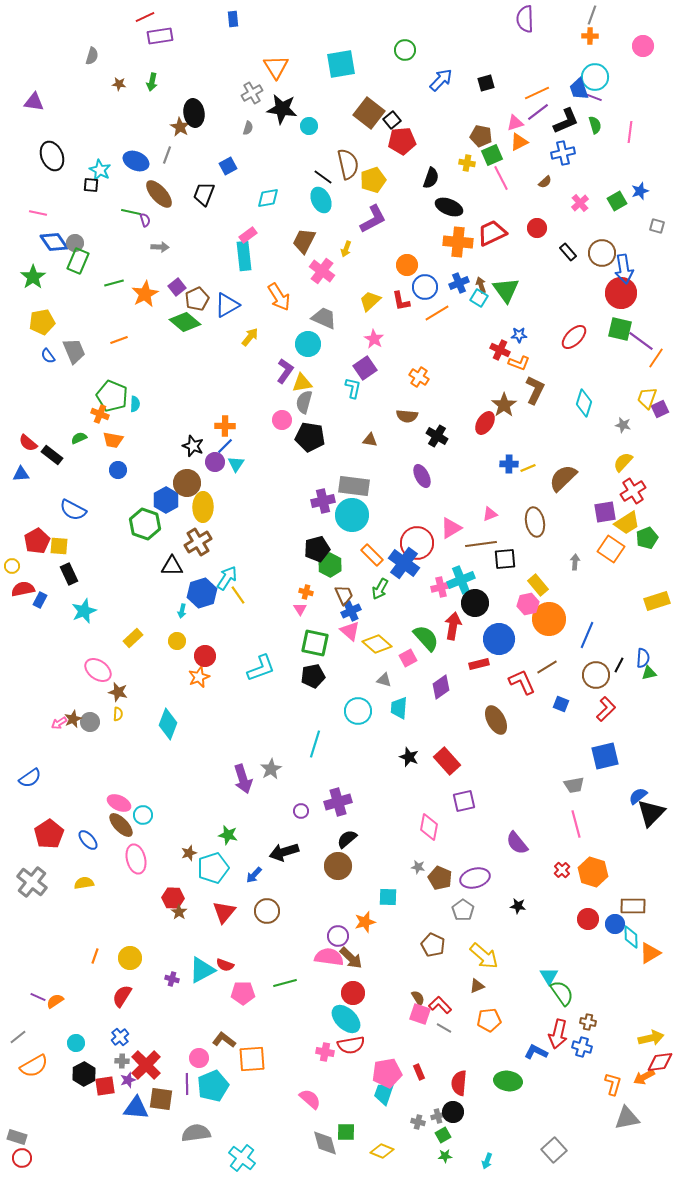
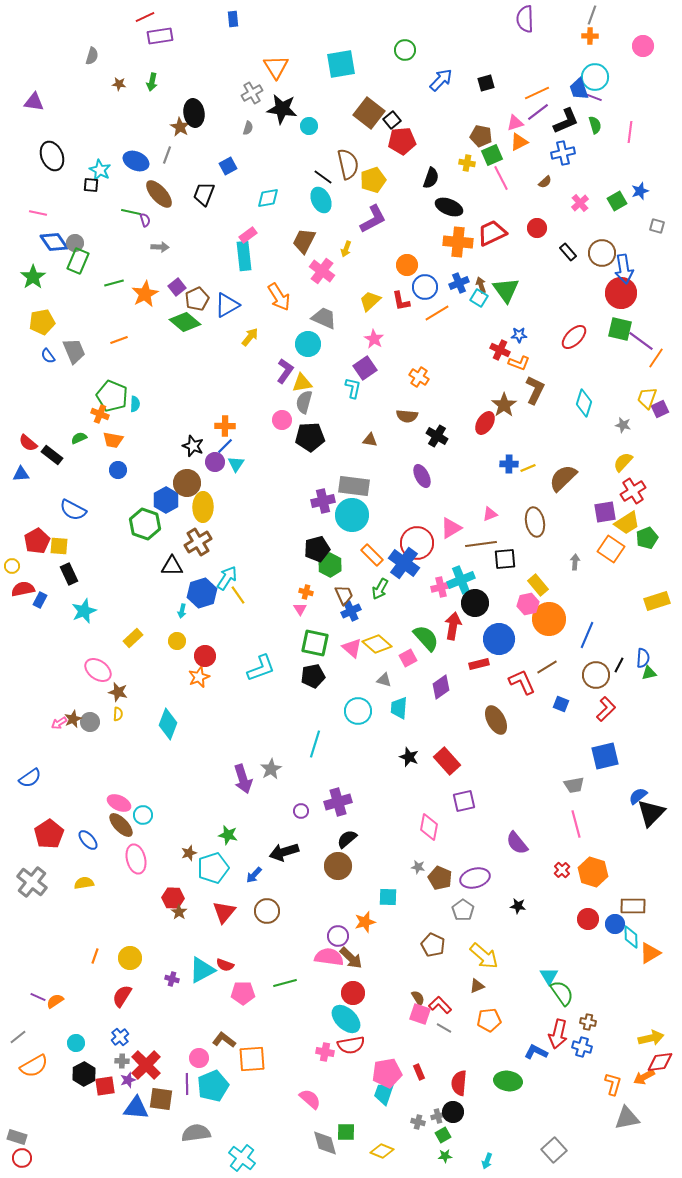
black pentagon at (310, 437): rotated 12 degrees counterclockwise
pink triangle at (350, 631): moved 2 px right, 17 px down
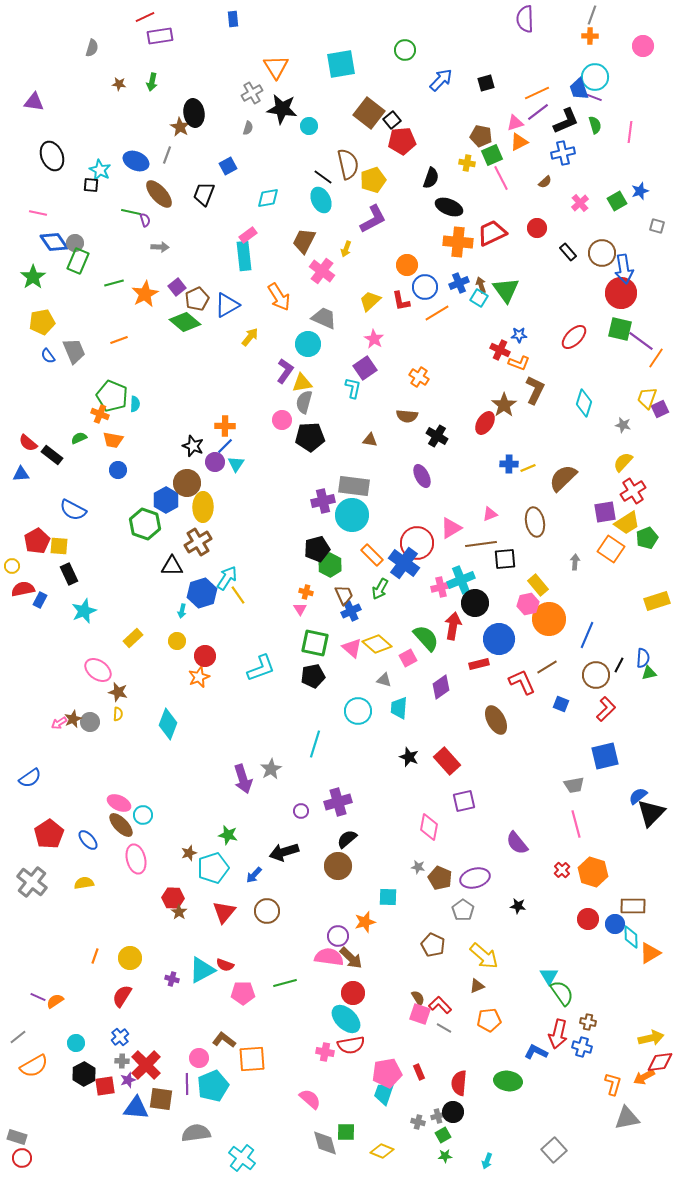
gray semicircle at (92, 56): moved 8 px up
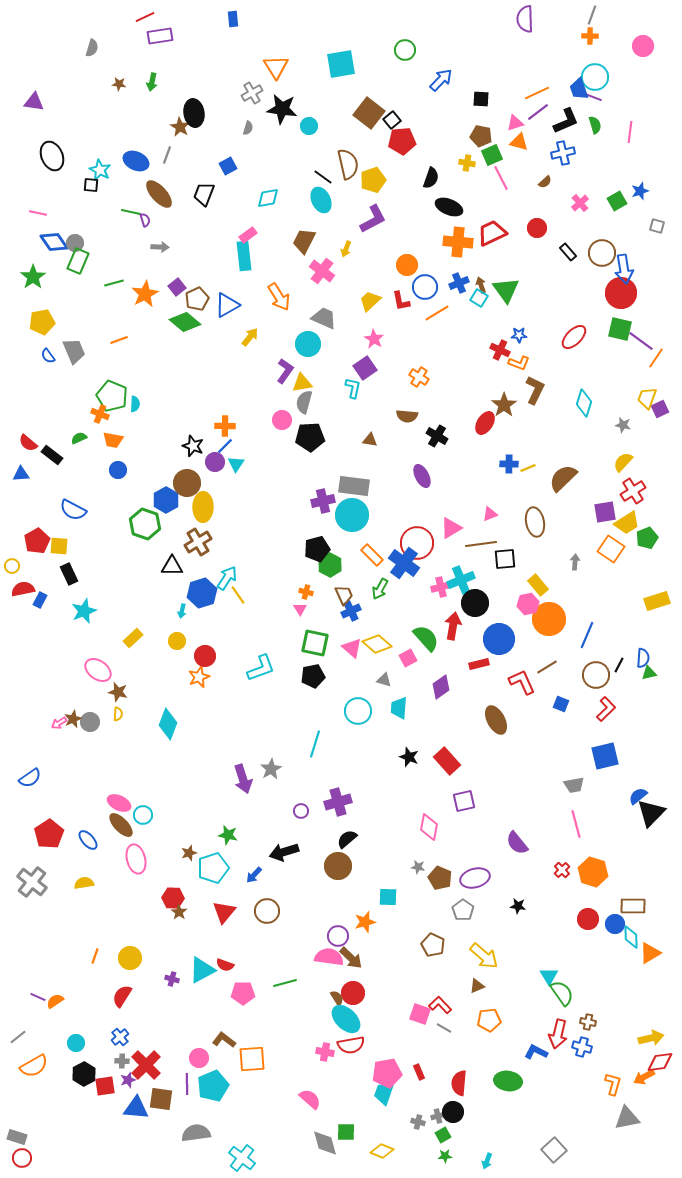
black square at (486, 83): moved 5 px left, 16 px down; rotated 18 degrees clockwise
orange triangle at (519, 142): rotated 42 degrees clockwise
brown semicircle at (418, 998): moved 81 px left
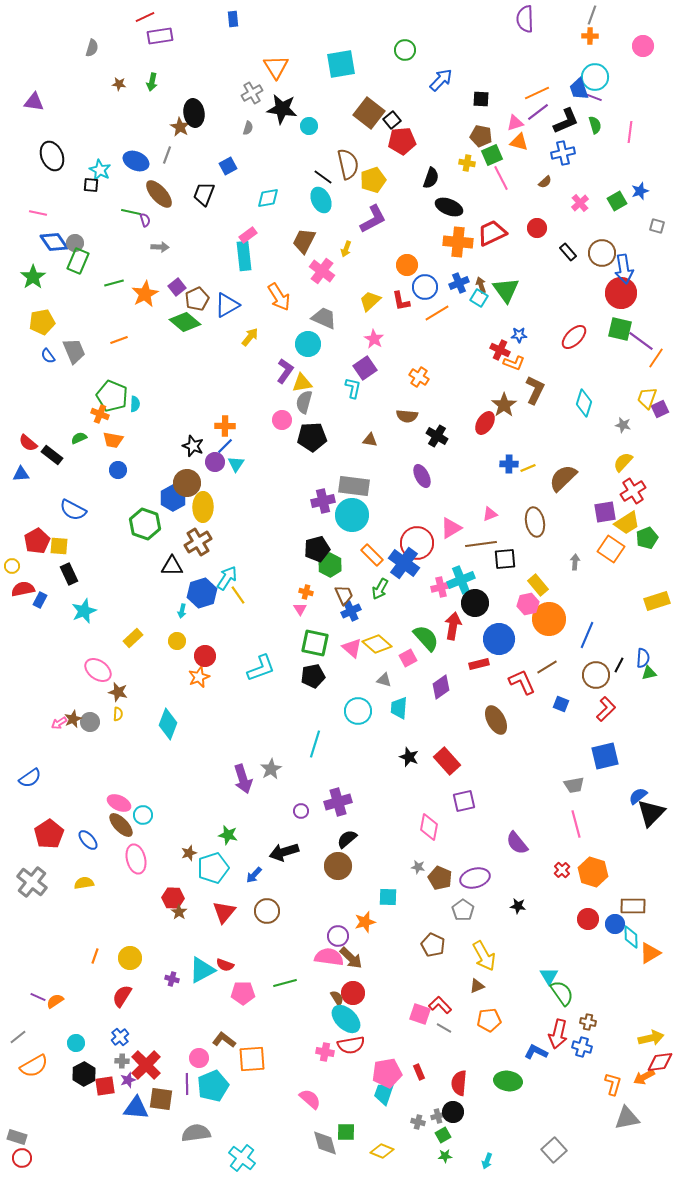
orange L-shape at (519, 363): moved 5 px left
black pentagon at (310, 437): moved 2 px right
blue hexagon at (166, 500): moved 7 px right, 2 px up
yellow arrow at (484, 956): rotated 20 degrees clockwise
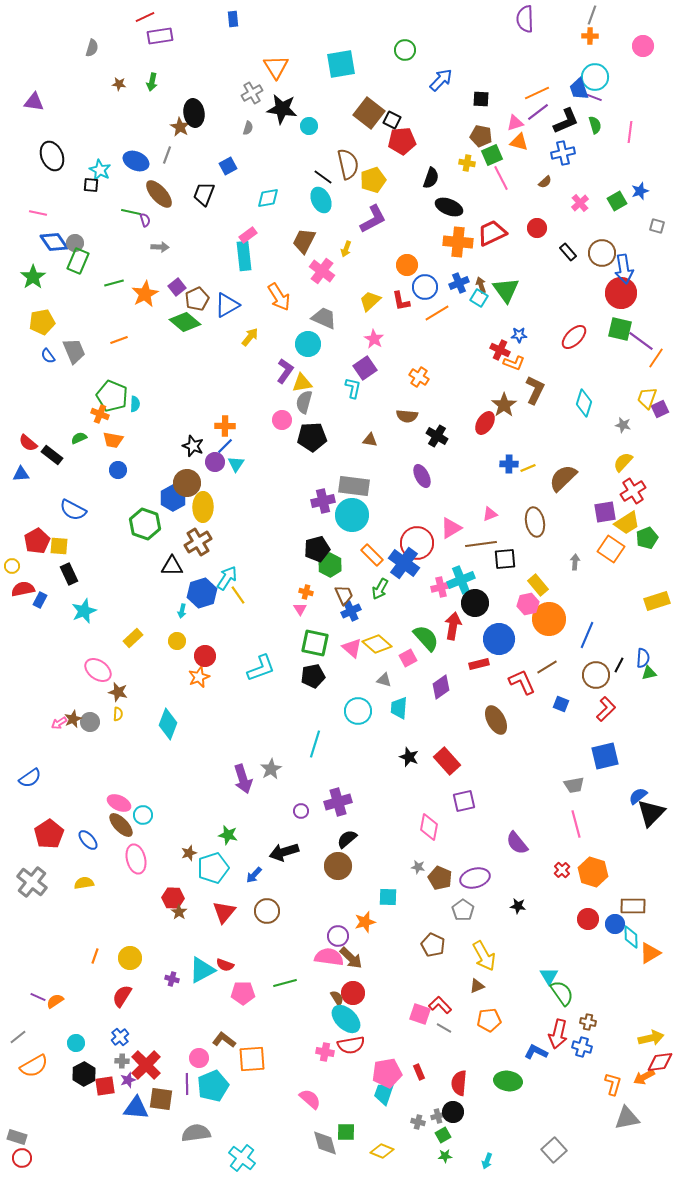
black square at (392, 120): rotated 24 degrees counterclockwise
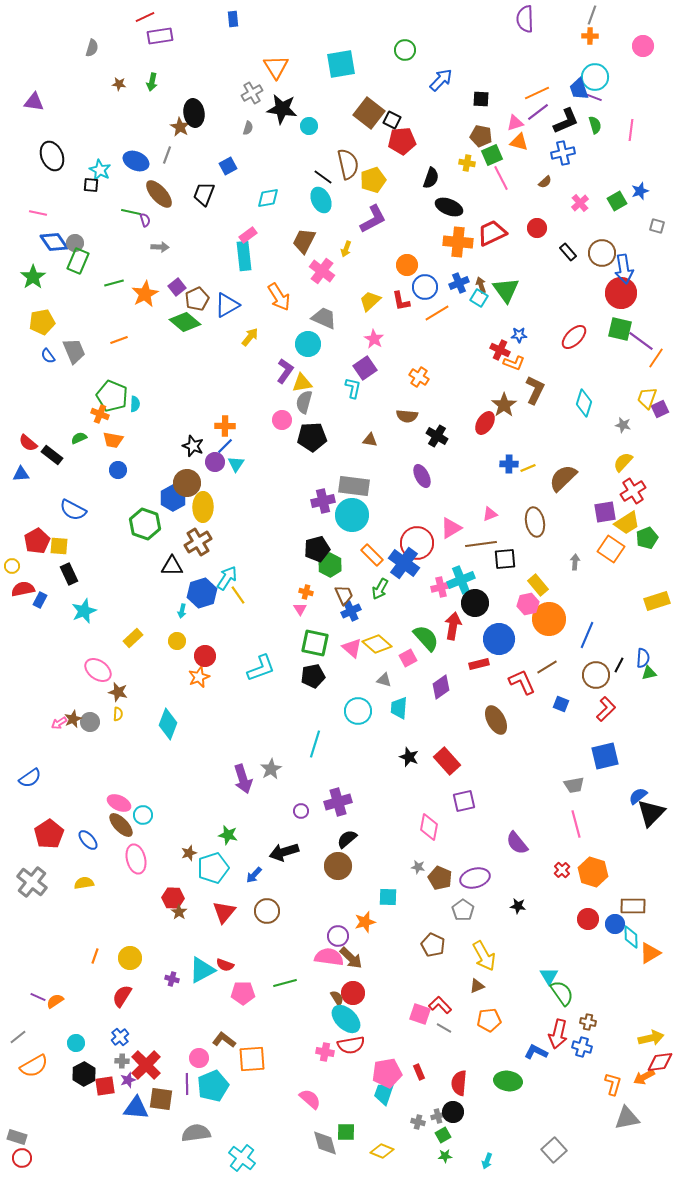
pink line at (630, 132): moved 1 px right, 2 px up
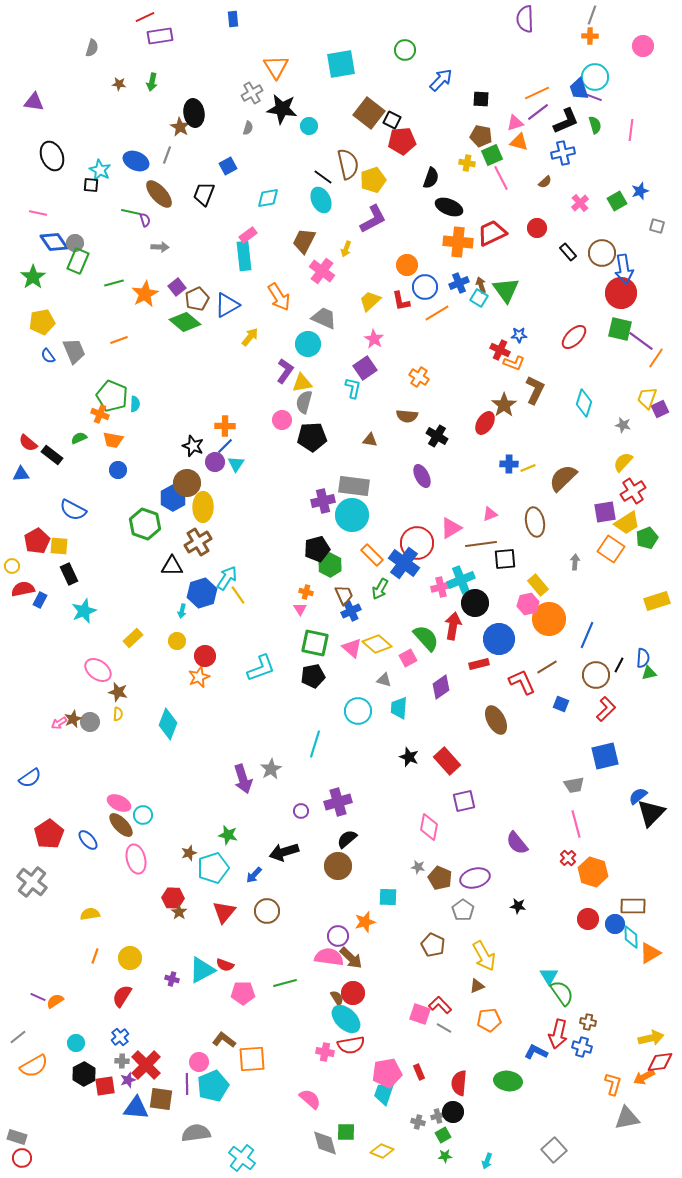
red cross at (562, 870): moved 6 px right, 12 px up
yellow semicircle at (84, 883): moved 6 px right, 31 px down
pink circle at (199, 1058): moved 4 px down
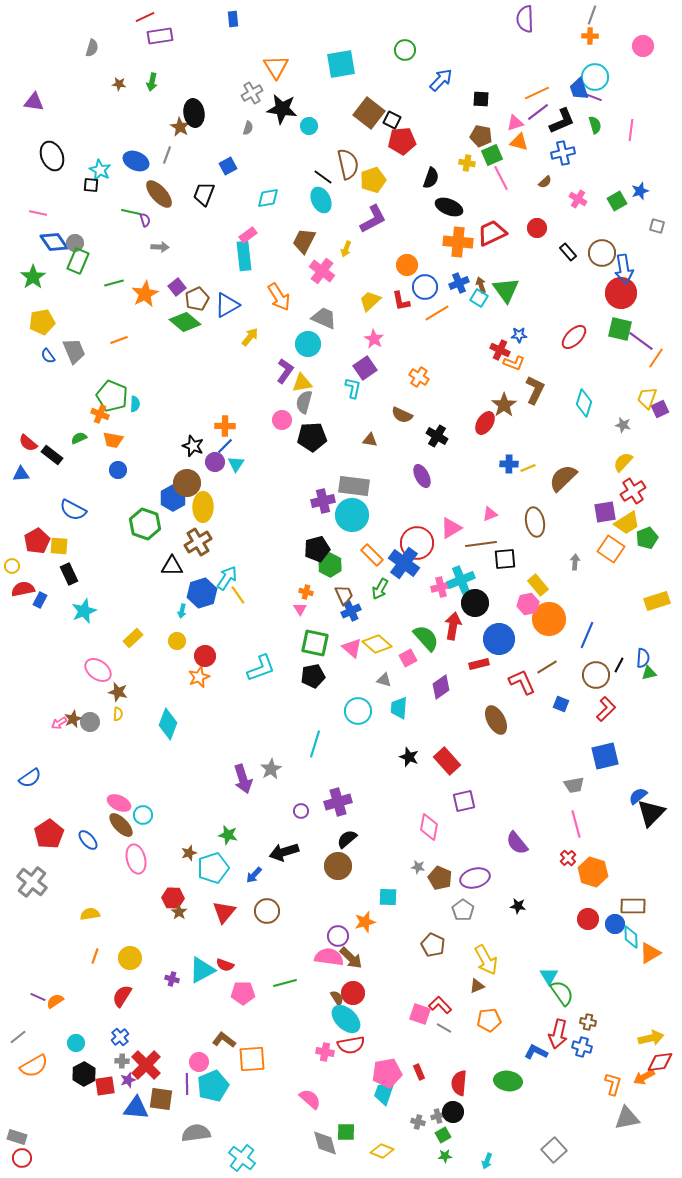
black L-shape at (566, 121): moved 4 px left
pink cross at (580, 203): moved 2 px left, 4 px up; rotated 18 degrees counterclockwise
brown semicircle at (407, 416): moved 5 px left, 1 px up; rotated 20 degrees clockwise
yellow arrow at (484, 956): moved 2 px right, 4 px down
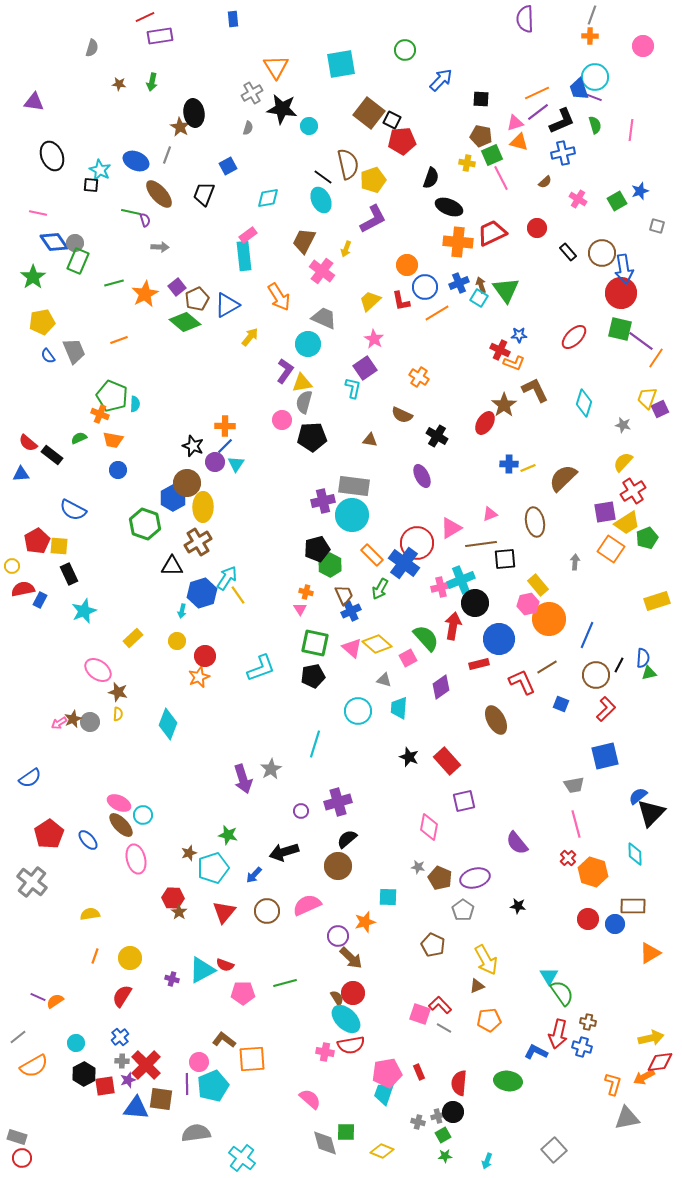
brown L-shape at (535, 390): rotated 52 degrees counterclockwise
cyan diamond at (631, 937): moved 4 px right, 83 px up
pink semicircle at (329, 957): moved 22 px left, 52 px up; rotated 32 degrees counterclockwise
